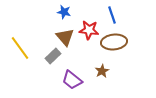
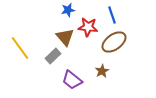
blue star: moved 4 px right, 2 px up; rotated 24 degrees counterclockwise
red star: moved 1 px left, 3 px up
brown ellipse: rotated 30 degrees counterclockwise
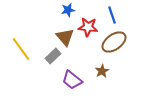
yellow line: moved 1 px right, 1 px down
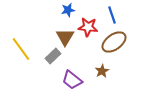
brown triangle: rotated 12 degrees clockwise
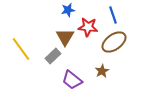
blue line: moved 1 px right
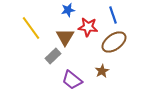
yellow line: moved 10 px right, 21 px up
